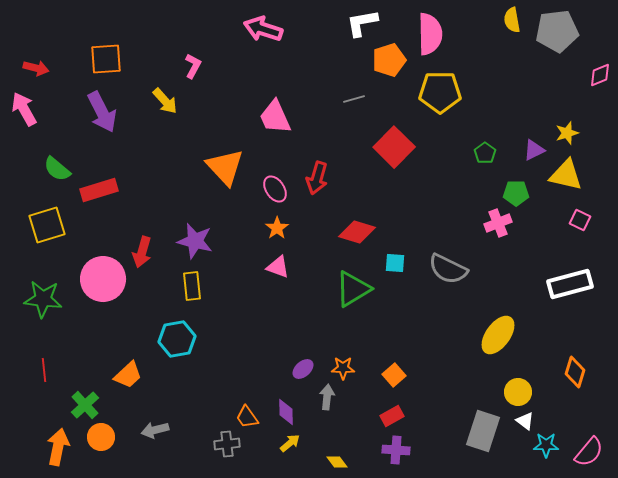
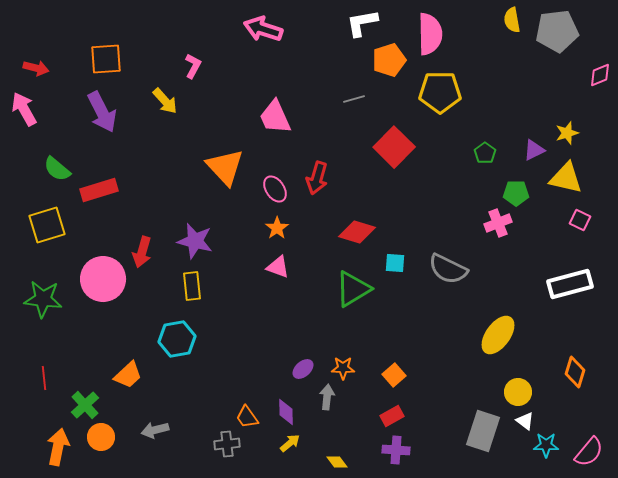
yellow triangle at (566, 175): moved 3 px down
red line at (44, 370): moved 8 px down
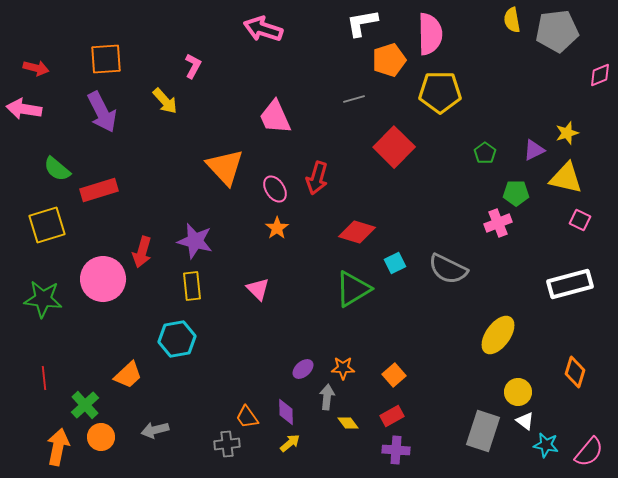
pink arrow at (24, 109): rotated 52 degrees counterclockwise
cyan square at (395, 263): rotated 30 degrees counterclockwise
pink triangle at (278, 267): moved 20 px left, 22 px down; rotated 25 degrees clockwise
cyan star at (546, 445): rotated 10 degrees clockwise
yellow diamond at (337, 462): moved 11 px right, 39 px up
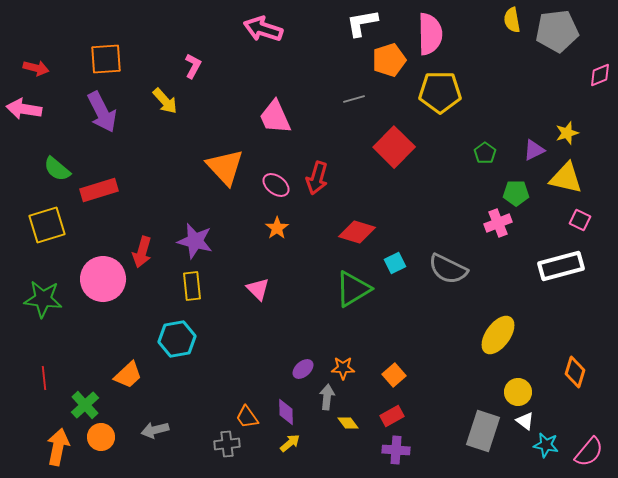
pink ellipse at (275, 189): moved 1 px right, 4 px up; rotated 20 degrees counterclockwise
white rectangle at (570, 284): moved 9 px left, 18 px up
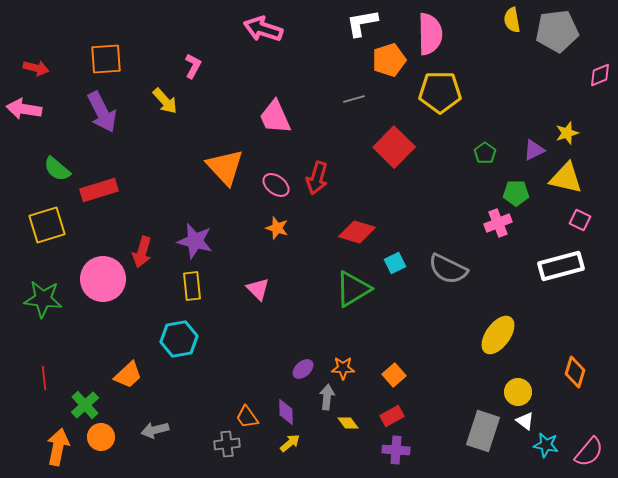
orange star at (277, 228): rotated 20 degrees counterclockwise
cyan hexagon at (177, 339): moved 2 px right
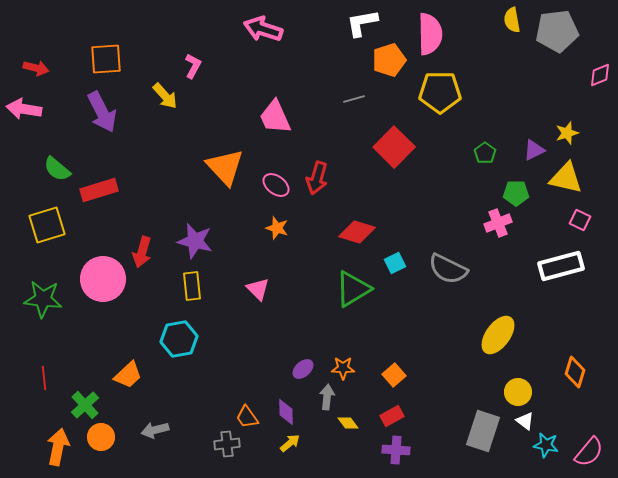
yellow arrow at (165, 101): moved 5 px up
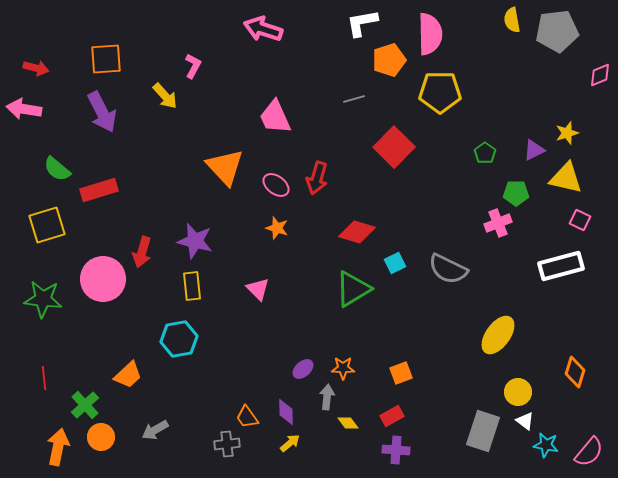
orange square at (394, 375): moved 7 px right, 2 px up; rotated 20 degrees clockwise
gray arrow at (155, 430): rotated 16 degrees counterclockwise
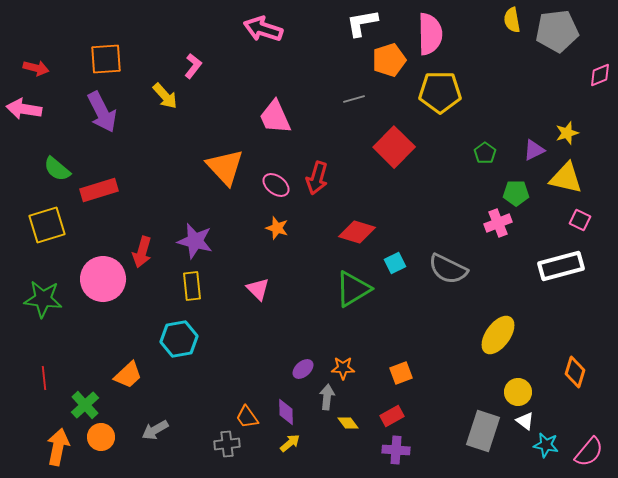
pink L-shape at (193, 66): rotated 10 degrees clockwise
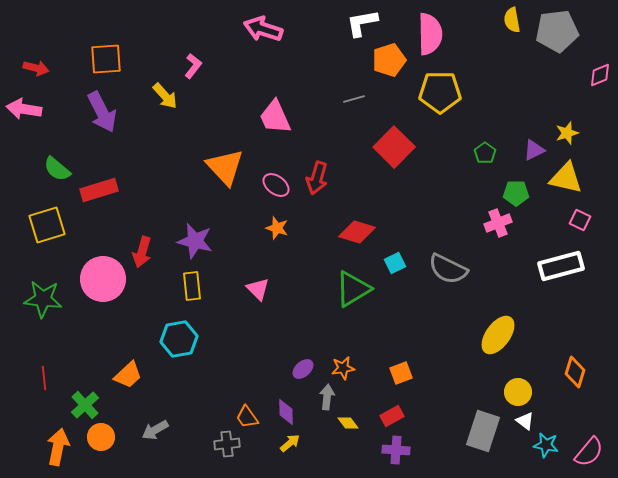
orange star at (343, 368): rotated 10 degrees counterclockwise
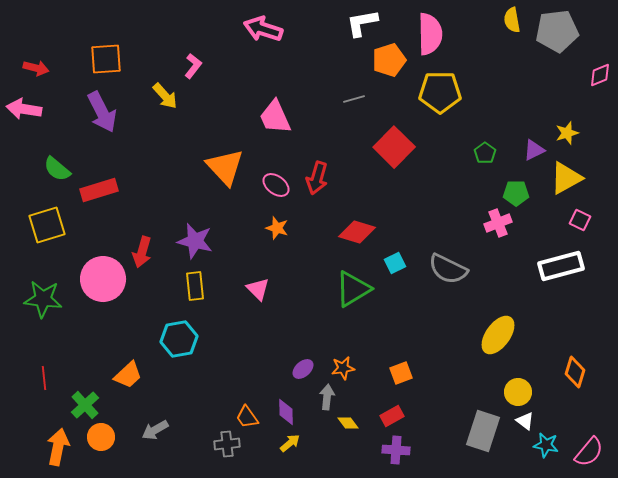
yellow triangle at (566, 178): rotated 42 degrees counterclockwise
yellow rectangle at (192, 286): moved 3 px right
